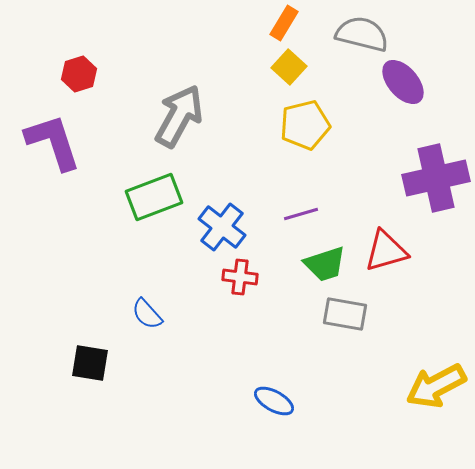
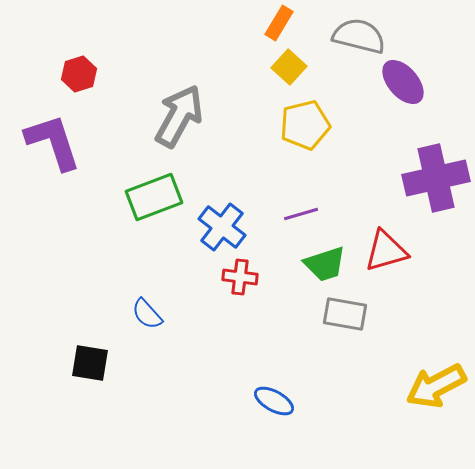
orange rectangle: moved 5 px left
gray semicircle: moved 3 px left, 2 px down
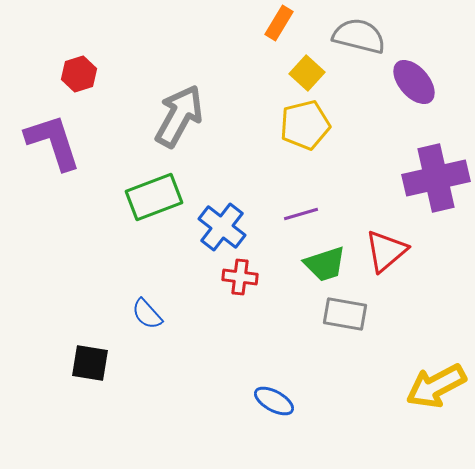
yellow square: moved 18 px right, 6 px down
purple ellipse: moved 11 px right
red triangle: rotated 24 degrees counterclockwise
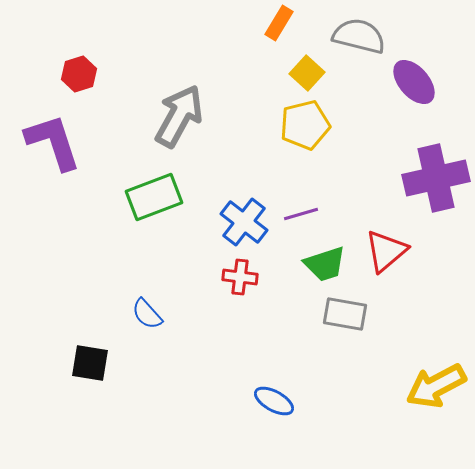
blue cross: moved 22 px right, 5 px up
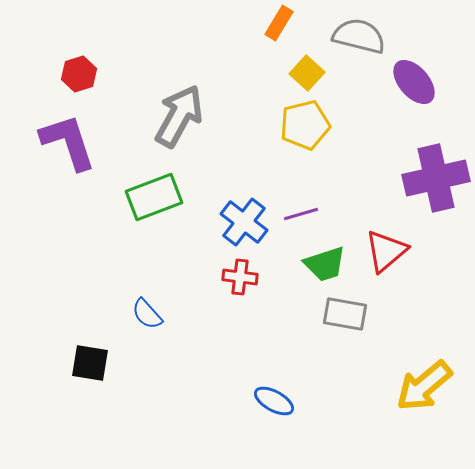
purple L-shape: moved 15 px right
yellow arrow: moved 12 px left; rotated 12 degrees counterclockwise
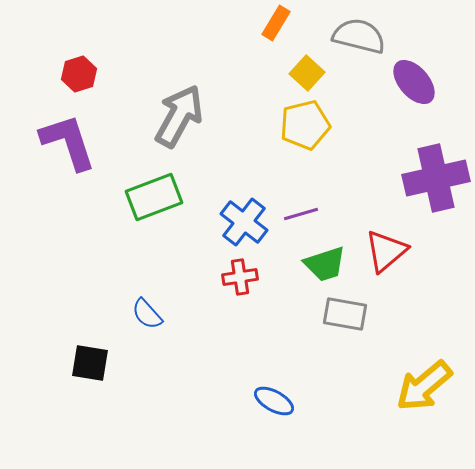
orange rectangle: moved 3 px left
red cross: rotated 16 degrees counterclockwise
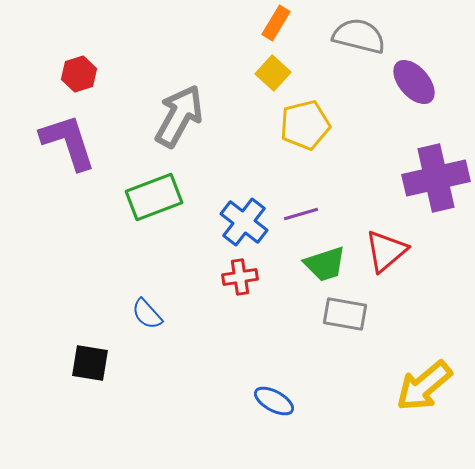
yellow square: moved 34 px left
